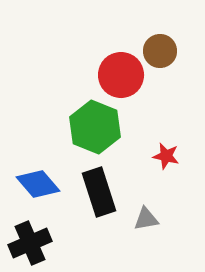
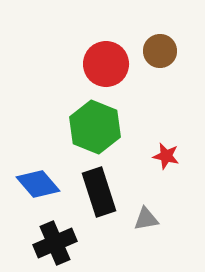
red circle: moved 15 px left, 11 px up
black cross: moved 25 px right
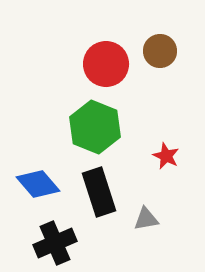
red star: rotated 12 degrees clockwise
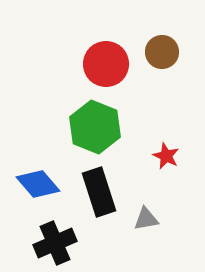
brown circle: moved 2 px right, 1 px down
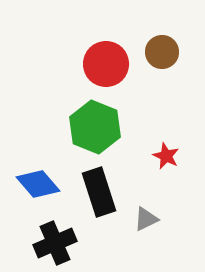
gray triangle: rotated 16 degrees counterclockwise
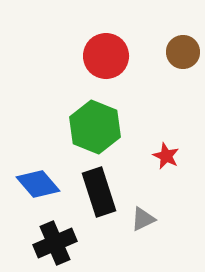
brown circle: moved 21 px right
red circle: moved 8 px up
gray triangle: moved 3 px left
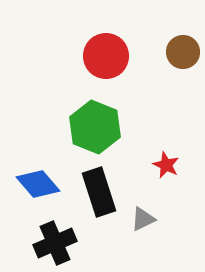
red star: moved 9 px down
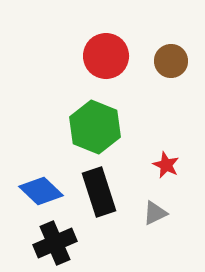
brown circle: moved 12 px left, 9 px down
blue diamond: moved 3 px right, 7 px down; rotated 6 degrees counterclockwise
gray triangle: moved 12 px right, 6 px up
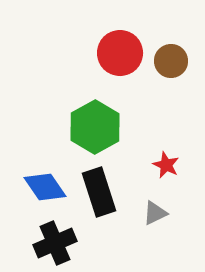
red circle: moved 14 px right, 3 px up
green hexagon: rotated 9 degrees clockwise
blue diamond: moved 4 px right, 4 px up; rotated 12 degrees clockwise
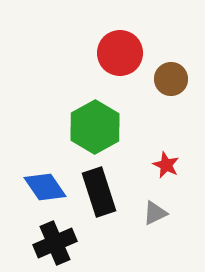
brown circle: moved 18 px down
